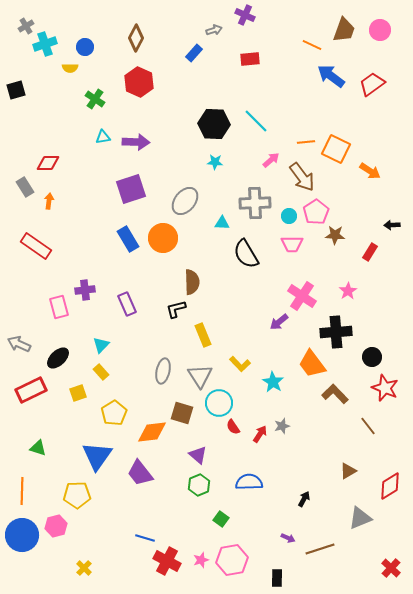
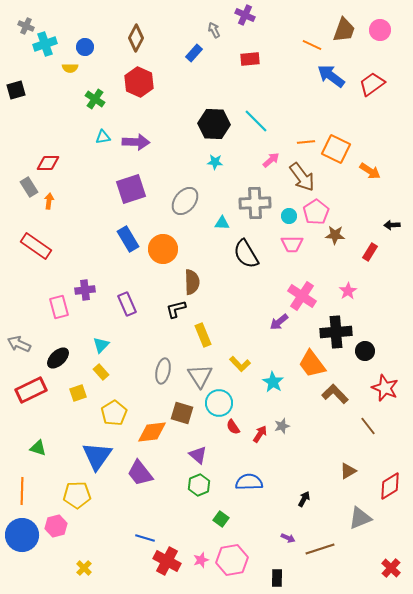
gray cross at (26, 26): rotated 35 degrees counterclockwise
gray arrow at (214, 30): rotated 98 degrees counterclockwise
gray rectangle at (25, 187): moved 4 px right
orange circle at (163, 238): moved 11 px down
black circle at (372, 357): moved 7 px left, 6 px up
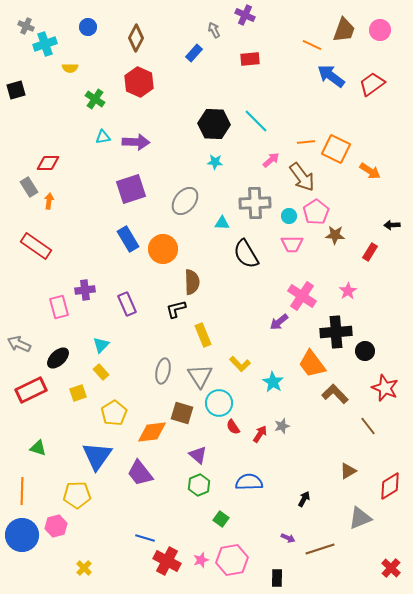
blue circle at (85, 47): moved 3 px right, 20 px up
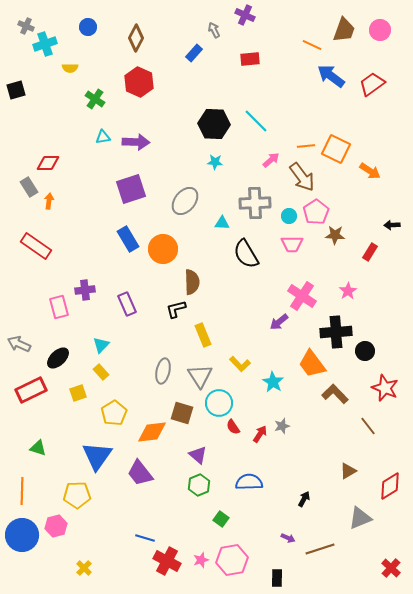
orange line at (306, 142): moved 4 px down
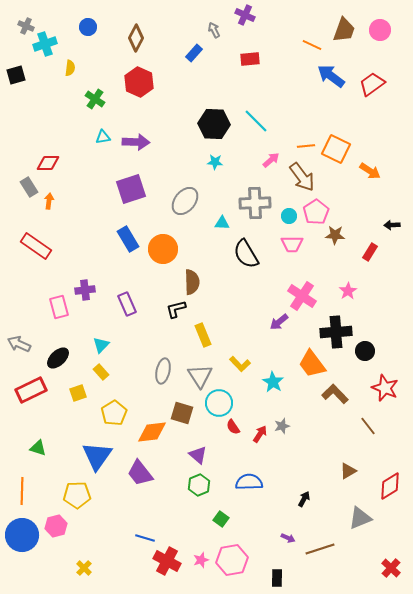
yellow semicircle at (70, 68): rotated 84 degrees counterclockwise
black square at (16, 90): moved 15 px up
